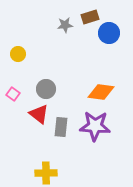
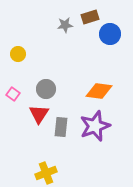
blue circle: moved 1 px right, 1 px down
orange diamond: moved 2 px left, 1 px up
red triangle: rotated 25 degrees clockwise
purple star: rotated 24 degrees counterclockwise
yellow cross: rotated 20 degrees counterclockwise
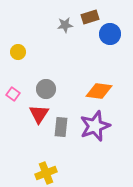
yellow circle: moved 2 px up
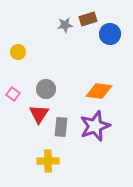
brown rectangle: moved 2 px left, 2 px down
yellow cross: moved 2 px right, 12 px up; rotated 20 degrees clockwise
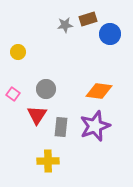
red triangle: moved 2 px left, 1 px down
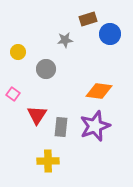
gray star: moved 15 px down
gray circle: moved 20 px up
